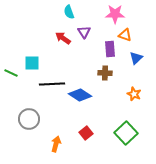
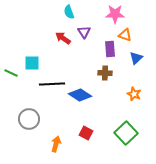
red square: rotated 24 degrees counterclockwise
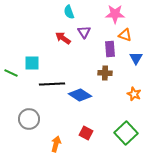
blue triangle: rotated 16 degrees counterclockwise
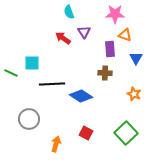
blue diamond: moved 1 px right, 1 px down
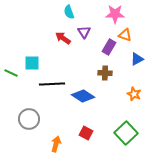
purple rectangle: moved 1 px left, 2 px up; rotated 35 degrees clockwise
blue triangle: moved 1 px right, 1 px down; rotated 32 degrees clockwise
blue diamond: moved 2 px right
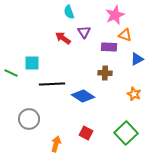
pink star: moved 1 px down; rotated 24 degrees counterclockwise
purple rectangle: rotated 63 degrees clockwise
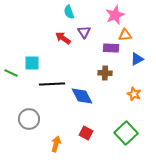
orange triangle: rotated 24 degrees counterclockwise
purple rectangle: moved 2 px right, 1 px down
blue diamond: moved 1 px left; rotated 30 degrees clockwise
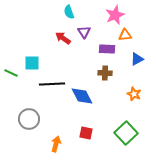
purple rectangle: moved 4 px left, 1 px down
red square: rotated 16 degrees counterclockwise
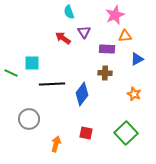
orange triangle: moved 1 px down
blue diamond: moved 2 px up; rotated 65 degrees clockwise
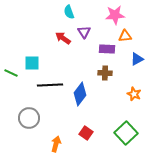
pink star: rotated 18 degrees clockwise
black line: moved 2 px left, 1 px down
blue diamond: moved 2 px left
gray circle: moved 1 px up
red square: rotated 24 degrees clockwise
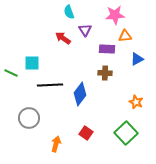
purple triangle: moved 1 px right, 2 px up
orange star: moved 2 px right, 8 px down
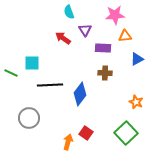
purple rectangle: moved 4 px left, 1 px up
orange arrow: moved 12 px right, 2 px up
